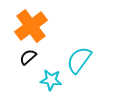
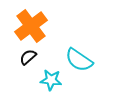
cyan semicircle: rotated 92 degrees counterclockwise
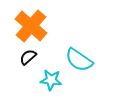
orange cross: rotated 12 degrees counterclockwise
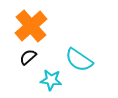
orange cross: rotated 8 degrees clockwise
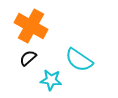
orange cross: rotated 20 degrees counterclockwise
black semicircle: moved 1 px down
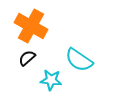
black semicircle: moved 1 px left
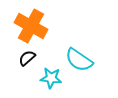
cyan star: moved 2 px up
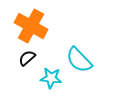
cyan semicircle: rotated 12 degrees clockwise
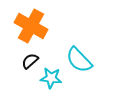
black semicircle: moved 3 px right, 3 px down
